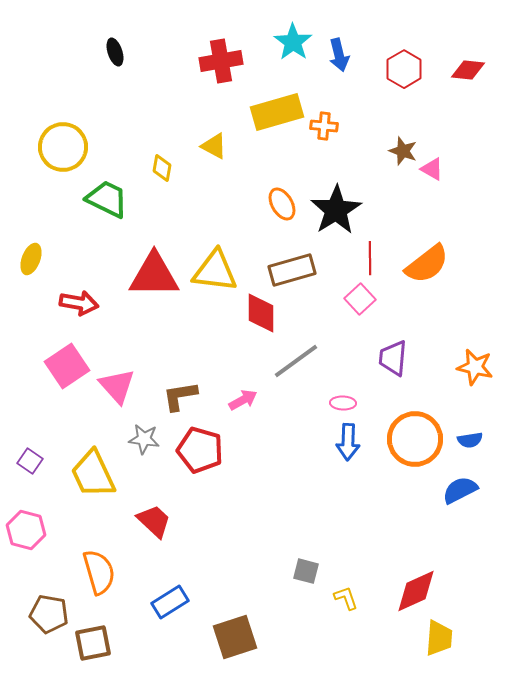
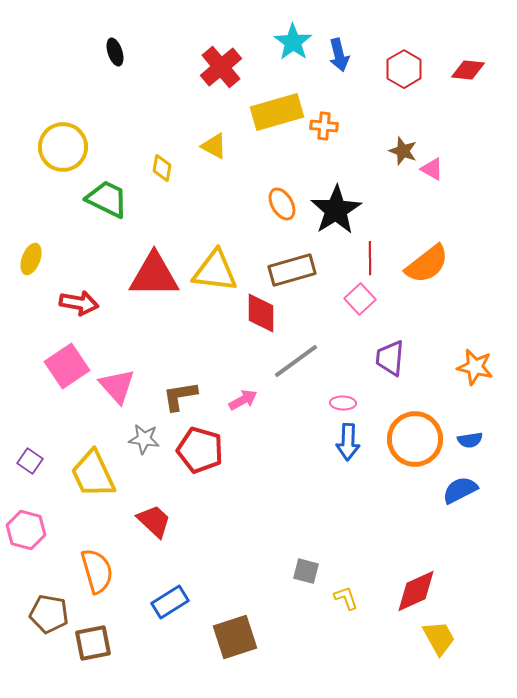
red cross at (221, 61): moved 6 px down; rotated 30 degrees counterclockwise
purple trapezoid at (393, 358): moved 3 px left
orange semicircle at (99, 572): moved 2 px left, 1 px up
yellow trapezoid at (439, 638): rotated 33 degrees counterclockwise
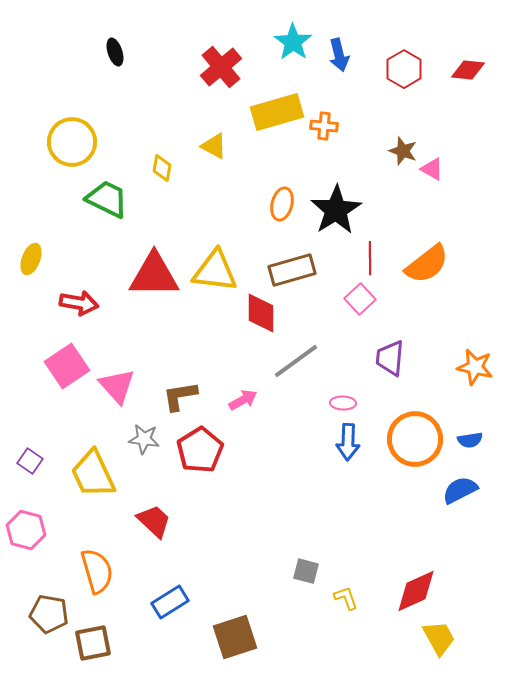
yellow circle at (63, 147): moved 9 px right, 5 px up
orange ellipse at (282, 204): rotated 44 degrees clockwise
red pentagon at (200, 450): rotated 24 degrees clockwise
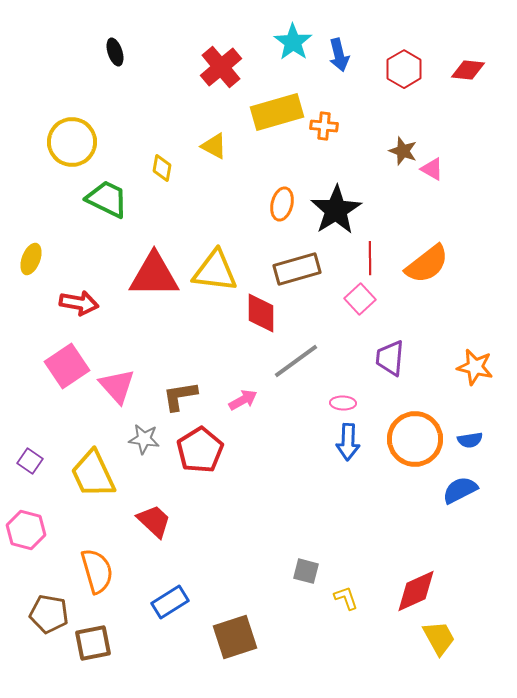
brown rectangle at (292, 270): moved 5 px right, 1 px up
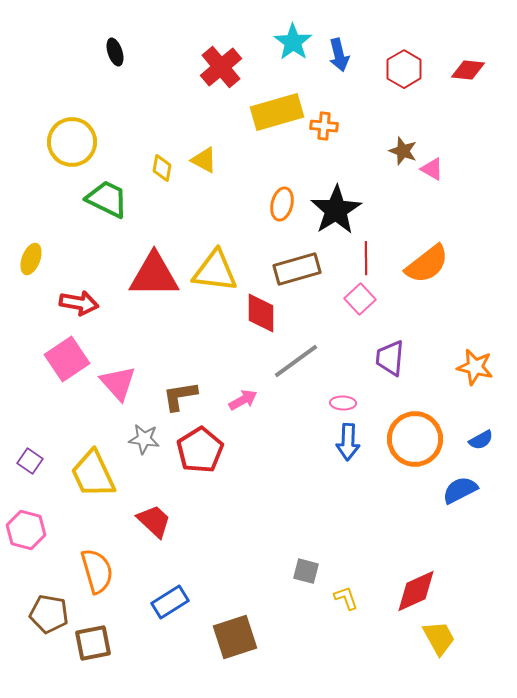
yellow triangle at (214, 146): moved 10 px left, 14 px down
red line at (370, 258): moved 4 px left
pink square at (67, 366): moved 7 px up
pink triangle at (117, 386): moved 1 px right, 3 px up
blue semicircle at (470, 440): moved 11 px right; rotated 20 degrees counterclockwise
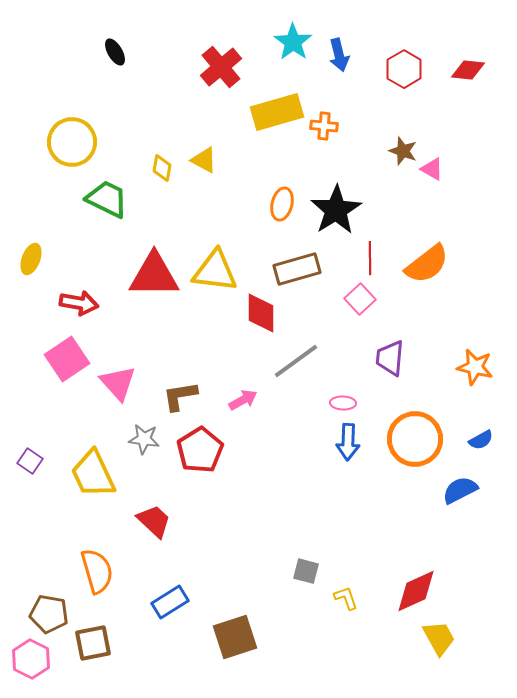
black ellipse at (115, 52): rotated 12 degrees counterclockwise
red line at (366, 258): moved 4 px right
pink hexagon at (26, 530): moved 5 px right, 129 px down; rotated 12 degrees clockwise
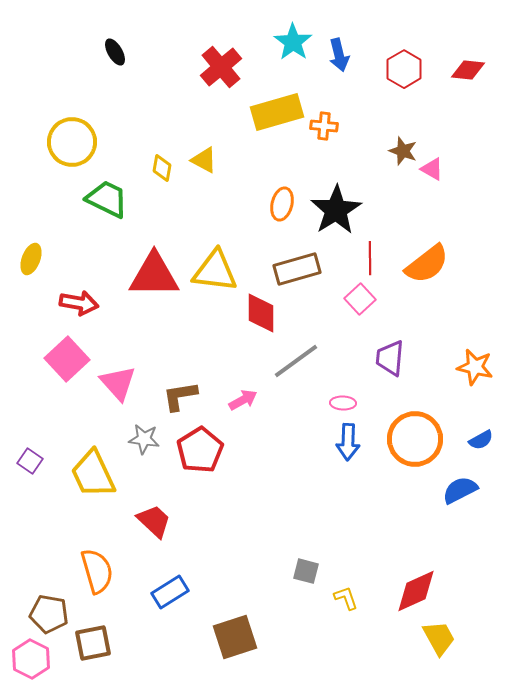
pink square at (67, 359): rotated 9 degrees counterclockwise
blue rectangle at (170, 602): moved 10 px up
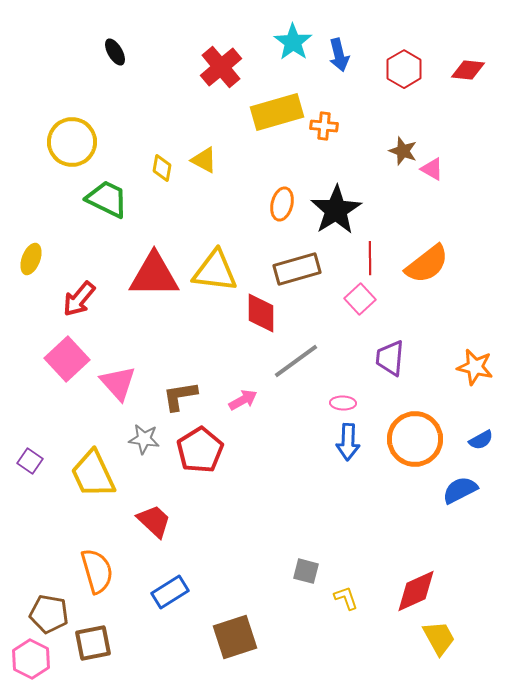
red arrow at (79, 303): moved 4 px up; rotated 120 degrees clockwise
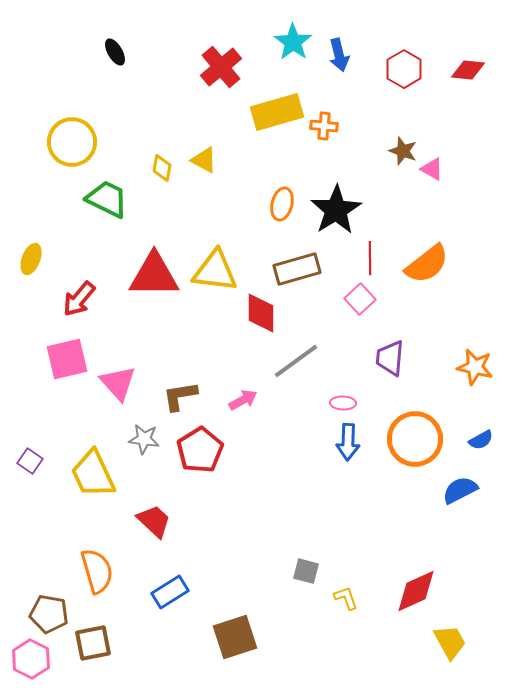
pink square at (67, 359): rotated 30 degrees clockwise
yellow trapezoid at (439, 638): moved 11 px right, 4 px down
